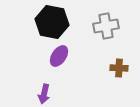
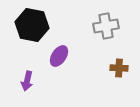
black hexagon: moved 20 px left, 3 px down
purple arrow: moved 17 px left, 13 px up
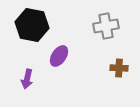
purple arrow: moved 2 px up
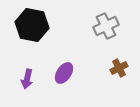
gray cross: rotated 15 degrees counterclockwise
purple ellipse: moved 5 px right, 17 px down
brown cross: rotated 30 degrees counterclockwise
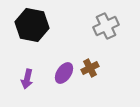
brown cross: moved 29 px left
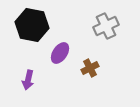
purple ellipse: moved 4 px left, 20 px up
purple arrow: moved 1 px right, 1 px down
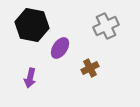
purple ellipse: moved 5 px up
purple arrow: moved 2 px right, 2 px up
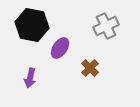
brown cross: rotated 18 degrees counterclockwise
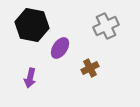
brown cross: rotated 18 degrees clockwise
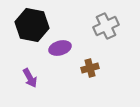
purple ellipse: rotated 40 degrees clockwise
brown cross: rotated 12 degrees clockwise
purple arrow: rotated 42 degrees counterclockwise
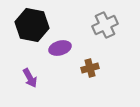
gray cross: moved 1 px left, 1 px up
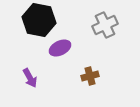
black hexagon: moved 7 px right, 5 px up
purple ellipse: rotated 10 degrees counterclockwise
brown cross: moved 8 px down
